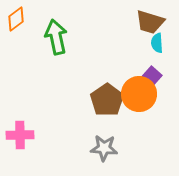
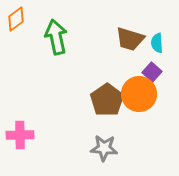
brown trapezoid: moved 20 px left, 17 px down
purple square: moved 4 px up
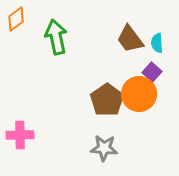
brown trapezoid: rotated 36 degrees clockwise
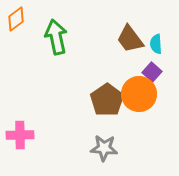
cyan semicircle: moved 1 px left, 1 px down
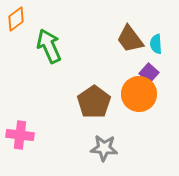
green arrow: moved 7 px left, 9 px down; rotated 12 degrees counterclockwise
purple square: moved 3 px left, 1 px down
brown pentagon: moved 13 px left, 2 px down
pink cross: rotated 8 degrees clockwise
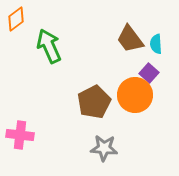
orange circle: moved 4 px left, 1 px down
brown pentagon: rotated 8 degrees clockwise
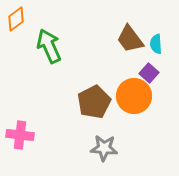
orange circle: moved 1 px left, 1 px down
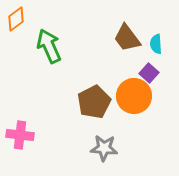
brown trapezoid: moved 3 px left, 1 px up
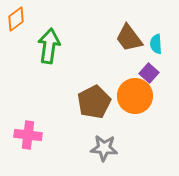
brown trapezoid: moved 2 px right
green arrow: rotated 32 degrees clockwise
orange circle: moved 1 px right
pink cross: moved 8 px right
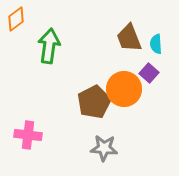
brown trapezoid: rotated 16 degrees clockwise
orange circle: moved 11 px left, 7 px up
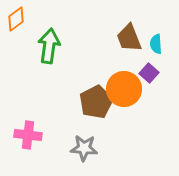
brown pentagon: moved 2 px right
gray star: moved 20 px left
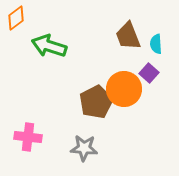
orange diamond: moved 1 px up
brown trapezoid: moved 1 px left, 2 px up
green arrow: rotated 80 degrees counterclockwise
pink cross: moved 2 px down
